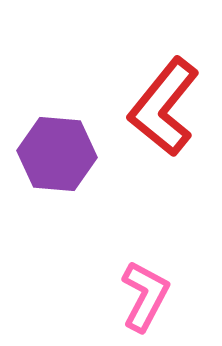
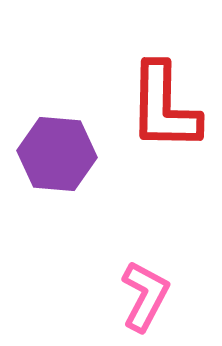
red L-shape: rotated 38 degrees counterclockwise
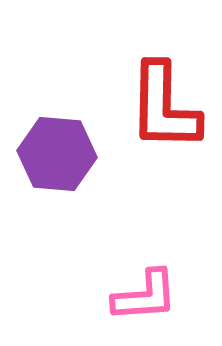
pink L-shape: rotated 58 degrees clockwise
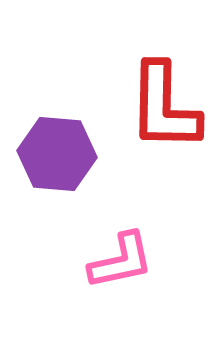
pink L-shape: moved 24 px left, 35 px up; rotated 8 degrees counterclockwise
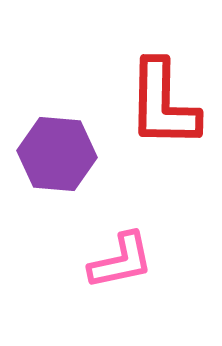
red L-shape: moved 1 px left, 3 px up
